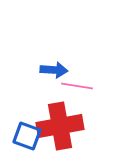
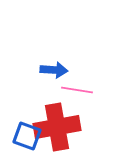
pink line: moved 4 px down
red cross: moved 3 px left, 1 px down
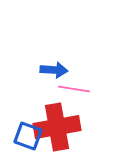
pink line: moved 3 px left, 1 px up
blue square: moved 1 px right
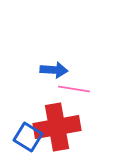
blue square: moved 1 px down; rotated 12 degrees clockwise
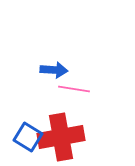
red cross: moved 4 px right, 10 px down
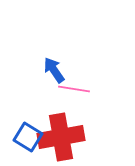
blue arrow: rotated 128 degrees counterclockwise
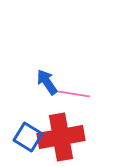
blue arrow: moved 7 px left, 12 px down
pink line: moved 5 px down
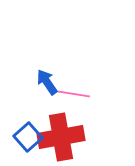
blue square: rotated 16 degrees clockwise
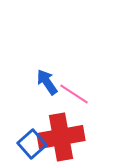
pink line: rotated 24 degrees clockwise
blue square: moved 4 px right, 7 px down
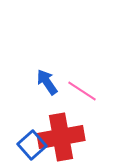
pink line: moved 8 px right, 3 px up
blue square: moved 1 px down
